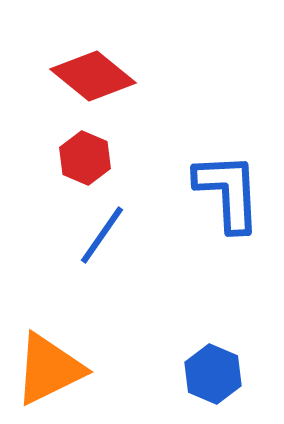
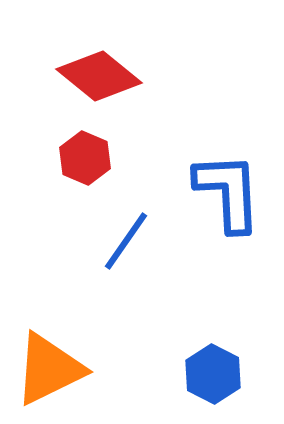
red diamond: moved 6 px right
blue line: moved 24 px right, 6 px down
blue hexagon: rotated 4 degrees clockwise
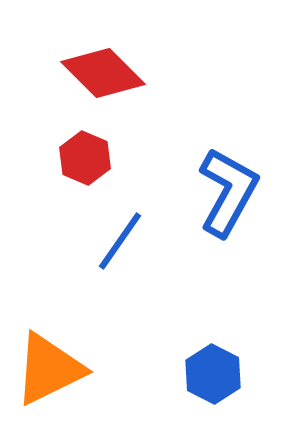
red diamond: moved 4 px right, 3 px up; rotated 6 degrees clockwise
blue L-shape: rotated 32 degrees clockwise
blue line: moved 6 px left
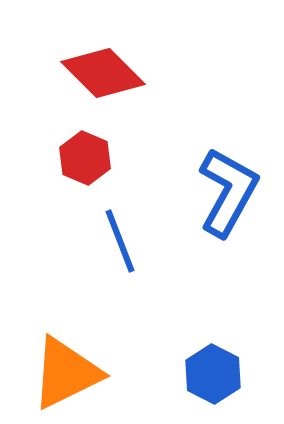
blue line: rotated 56 degrees counterclockwise
orange triangle: moved 17 px right, 4 px down
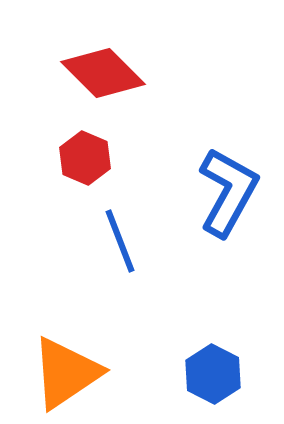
orange triangle: rotated 8 degrees counterclockwise
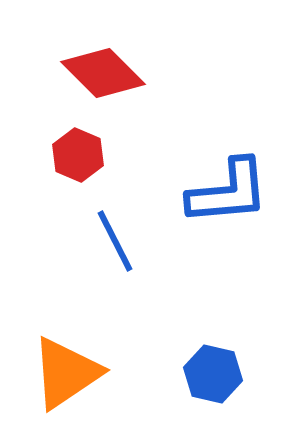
red hexagon: moved 7 px left, 3 px up
blue L-shape: rotated 56 degrees clockwise
blue line: moved 5 px left; rotated 6 degrees counterclockwise
blue hexagon: rotated 14 degrees counterclockwise
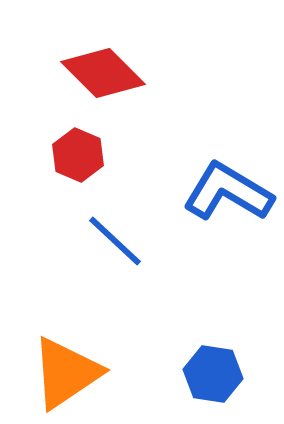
blue L-shape: rotated 144 degrees counterclockwise
blue line: rotated 20 degrees counterclockwise
blue hexagon: rotated 4 degrees counterclockwise
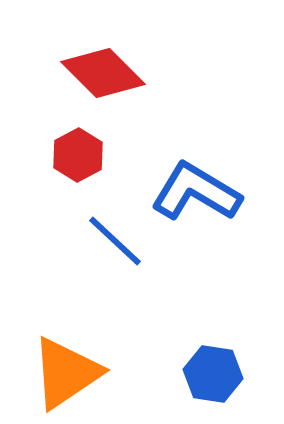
red hexagon: rotated 9 degrees clockwise
blue L-shape: moved 32 px left
